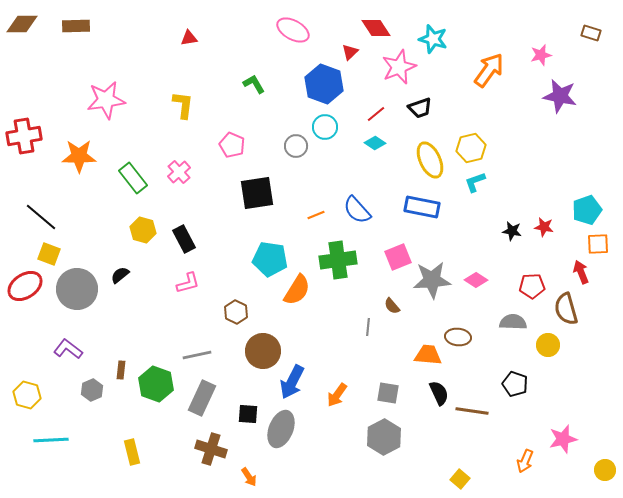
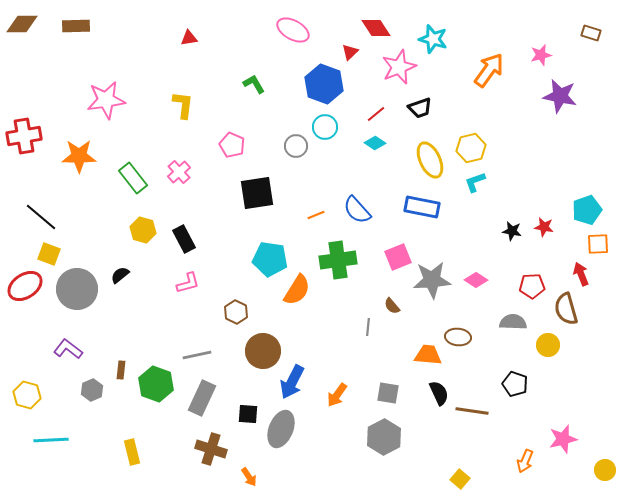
red arrow at (581, 272): moved 2 px down
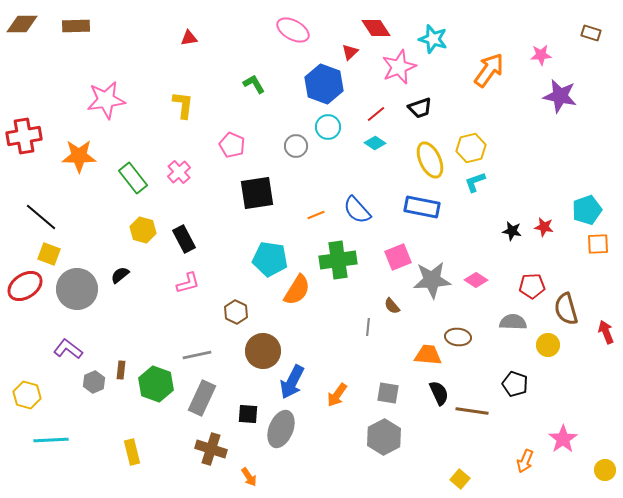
pink star at (541, 55): rotated 10 degrees clockwise
cyan circle at (325, 127): moved 3 px right
red arrow at (581, 274): moved 25 px right, 58 px down
gray hexagon at (92, 390): moved 2 px right, 8 px up
pink star at (563, 439): rotated 20 degrees counterclockwise
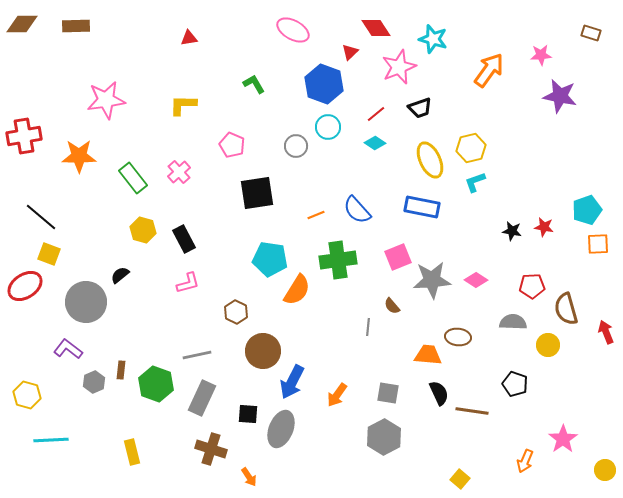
yellow L-shape at (183, 105): rotated 96 degrees counterclockwise
gray circle at (77, 289): moved 9 px right, 13 px down
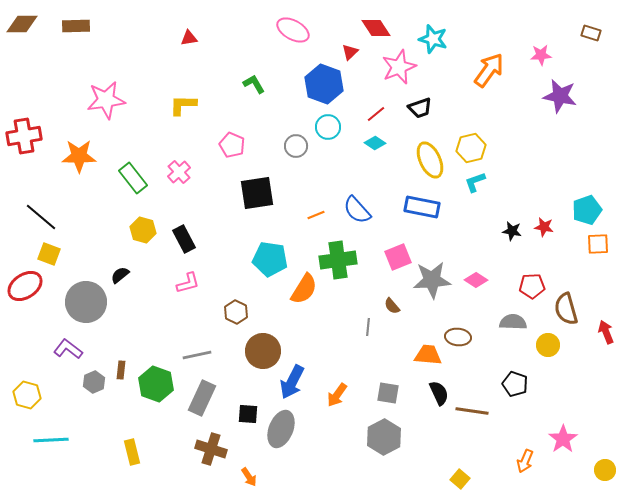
orange semicircle at (297, 290): moved 7 px right, 1 px up
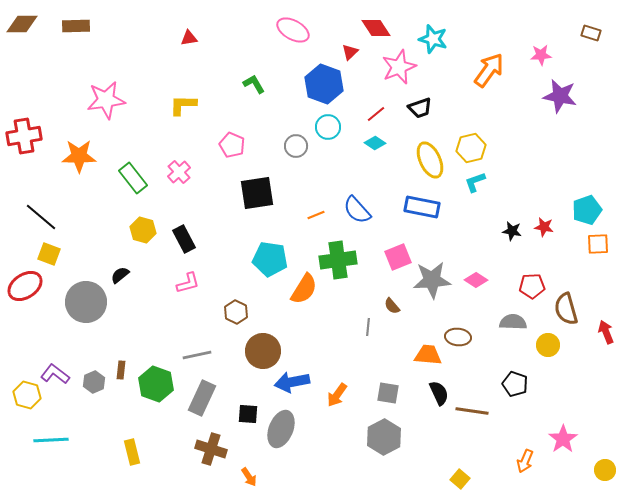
purple L-shape at (68, 349): moved 13 px left, 25 px down
blue arrow at (292, 382): rotated 52 degrees clockwise
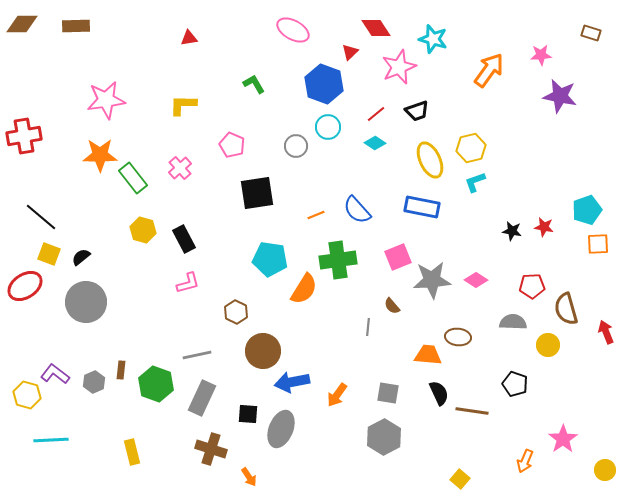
black trapezoid at (420, 108): moved 3 px left, 3 px down
orange star at (79, 156): moved 21 px right, 1 px up
pink cross at (179, 172): moved 1 px right, 4 px up
black semicircle at (120, 275): moved 39 px left, 18 px up
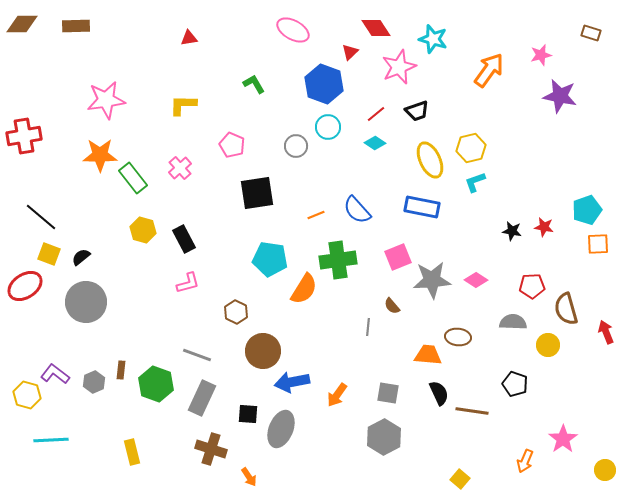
pink star at (541, 55): rotated 10 degrees counterclockwise
gray line at (197, 355): rotated 32 degrees clockwise
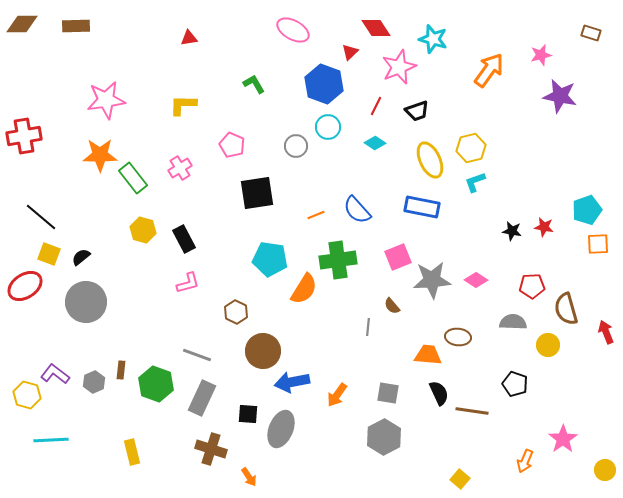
red line at (376, 114): moved 8 px up; rotated 24 degrees counterclockwise
pink cross at (180, 168): rotated 10 degrees clockwise
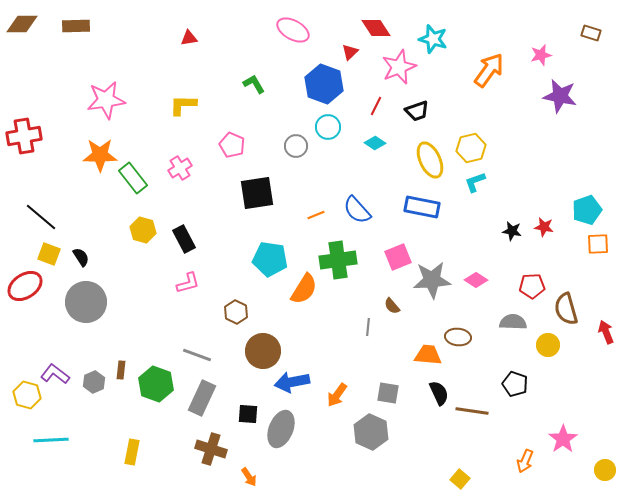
black semicircle at (81, 257): rotated 96 degrees clockwise
gray hexagon at (384, 437): moved 13 px left, 5 px up; rotated 8 degrees counterclockwise
yellow rectangle at (132, 452): rotated 25 degrees clockwise
